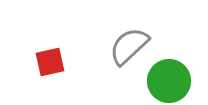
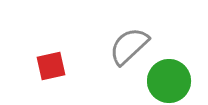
red square: moved 1 px right, 4 px down
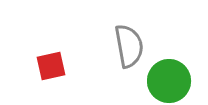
gray semicircle: rotated 123 degrees clockwise
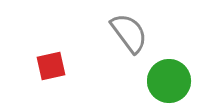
gray semicircle: moved 13 px up; rotated 27 degrees counterclockwise
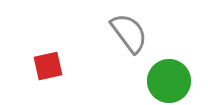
red square: moved 3 px left
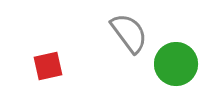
green circle: moved 7 px right, 17 px up
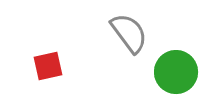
green circle: moved 8 px down
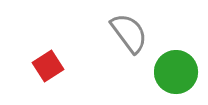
red square: rotated 20 degrees counterclockwise
